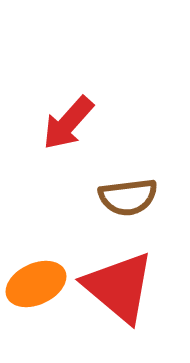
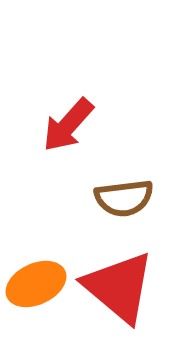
red arrow: moved 2 px down
brown semicircle: moved 4 px left, 1 px down
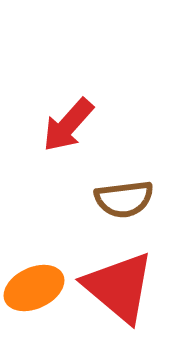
brown semicircle: moved 1 px down
orange ellipse: moved 2 px left, 4 px down
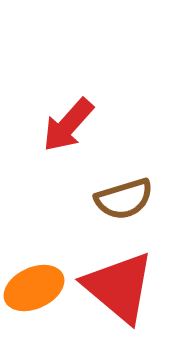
brown semicircle: rotated 10 degrees counterclockwise
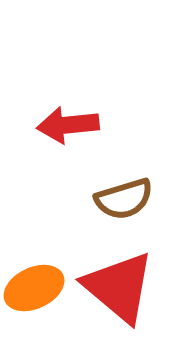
red arrow: rotated 42 degrees clockwise
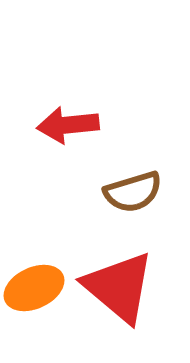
brown semicircle: moved 9 px right, 7 px up
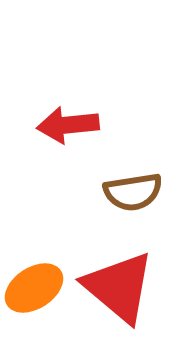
brown semicircle: rotated 8 degrees clockwise
orange ellipse: rotated 8 degrees counterclockwise
